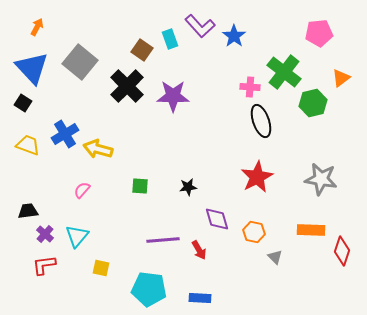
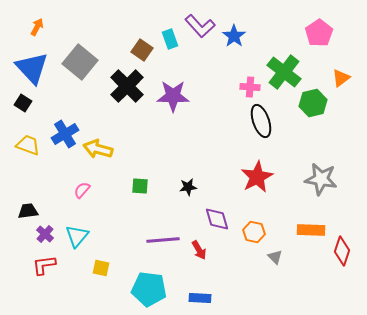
pink pentagon: rotated 28 degrees counterclockwise
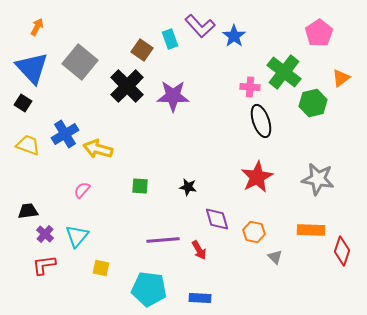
gray star: moved 3 px left
black star: rotated 18 degrees clockwise
